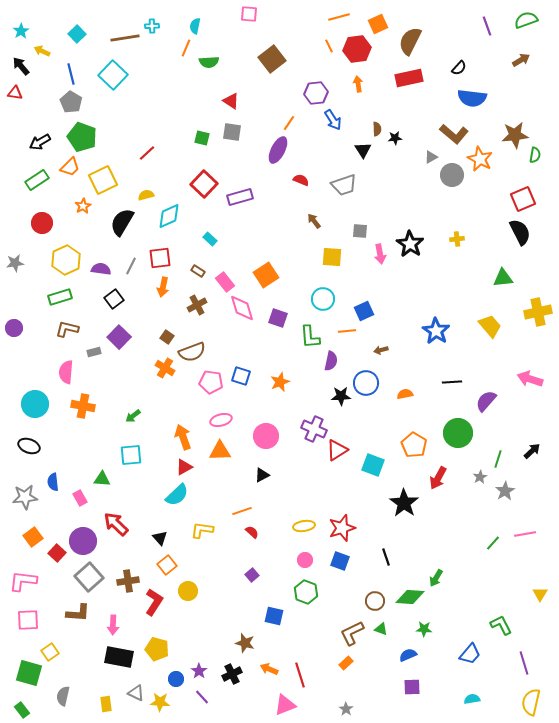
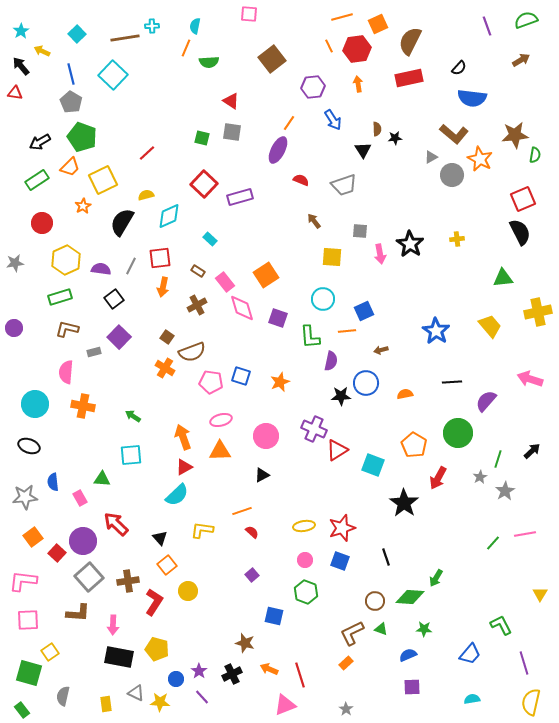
orange line at (339, 17): moved 3 px right
purple hexagon at (316, 93): moved 3 px left, 6 px up
green arrow at (133, 416): rotated 70 degrees clockwise
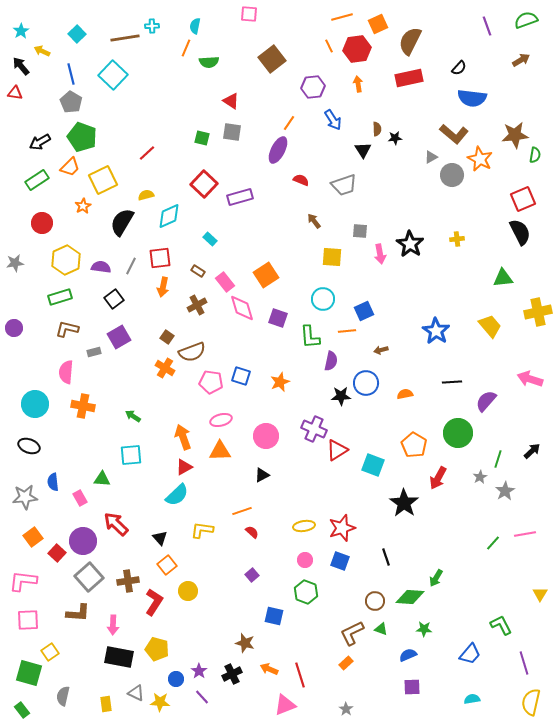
purple semicircle at (101, 269): moved 2 px up
purple square at (119, 337): rotated 15 degrees clockwise
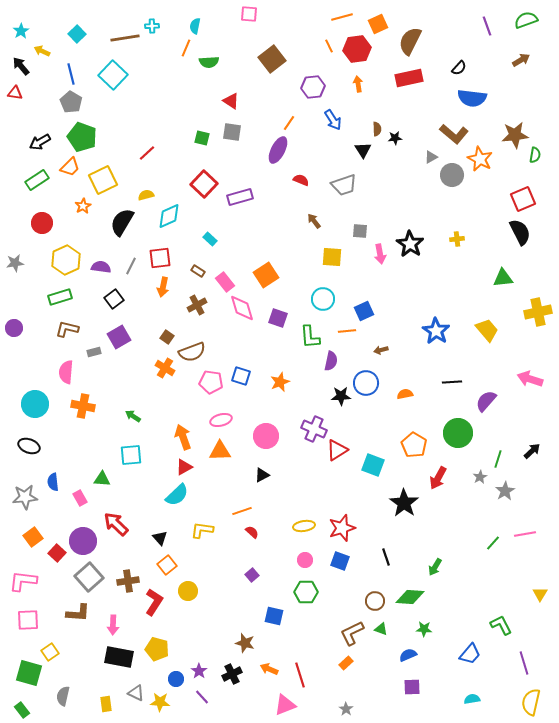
yellow trapezoid at (490, 326): moved 3 px left, 4 px down
green arrow at (436, 578): moved 1 px left, 11 px up
green hexagon at (306, 592): rotated 20 degrees counterclockwise
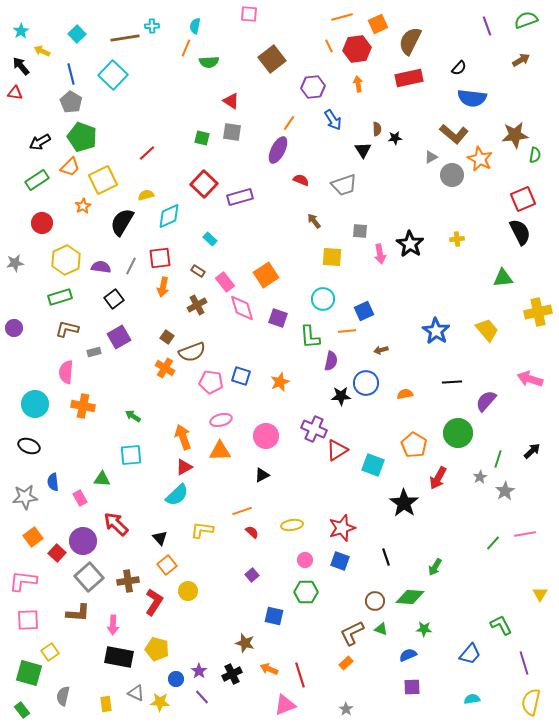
yellow ellipse at (304, 526): moved 12 px left, 1 px up
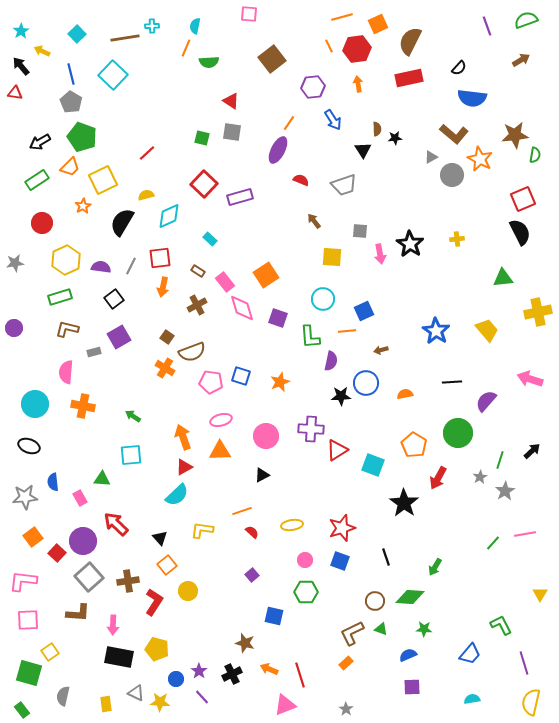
purple cross at (314, 429): moved 3 px left; rotated 20 degrees counterclockwise
green line at (498, 459): moved 2 px right, 1 px down
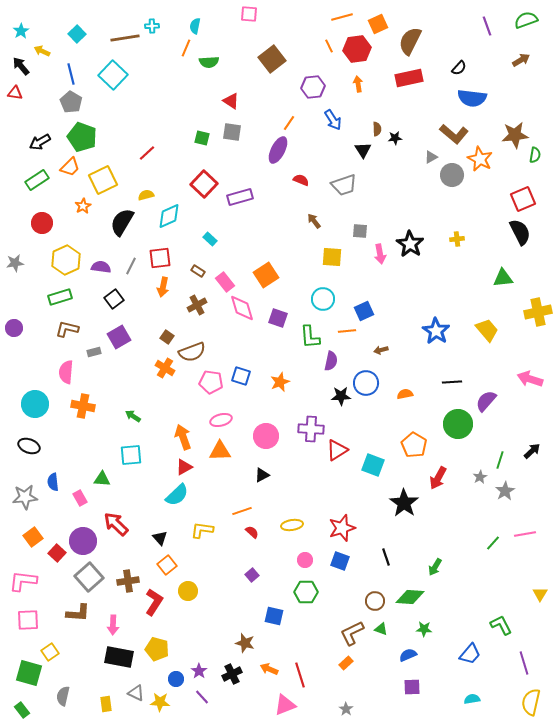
green circle at (458, 433): moved 9 px up
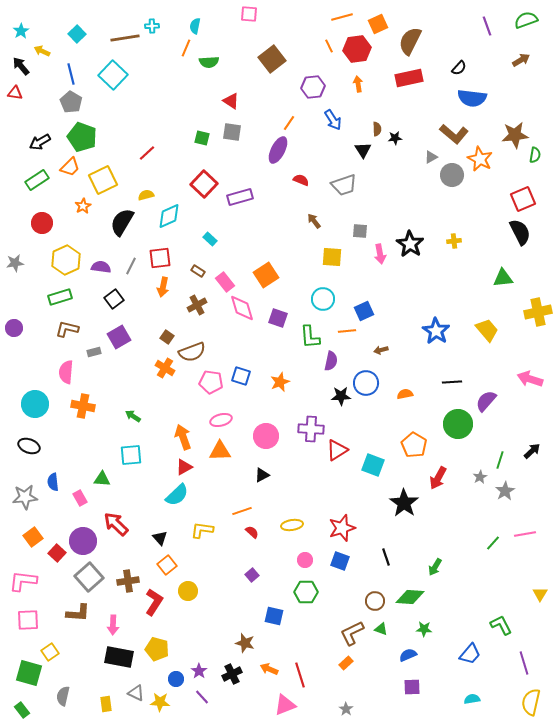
yellow cross at (457, 239): moved 3 px left, 2 px down
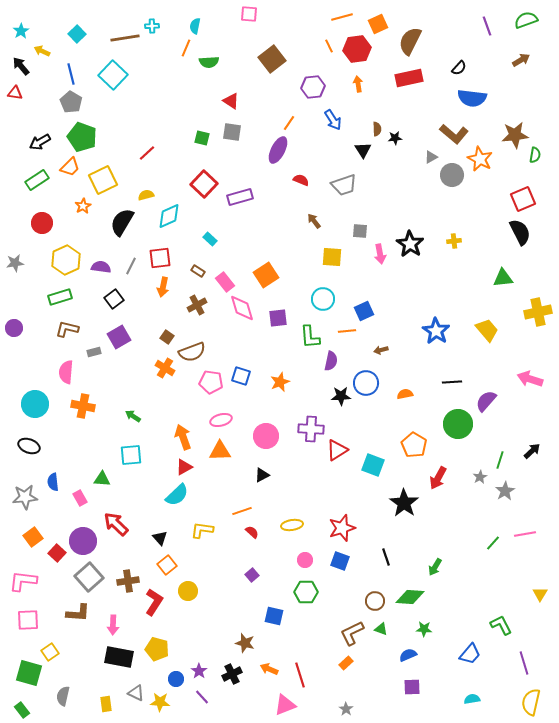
purple square at (278, 318): rotated 24 degrees counterclockwise
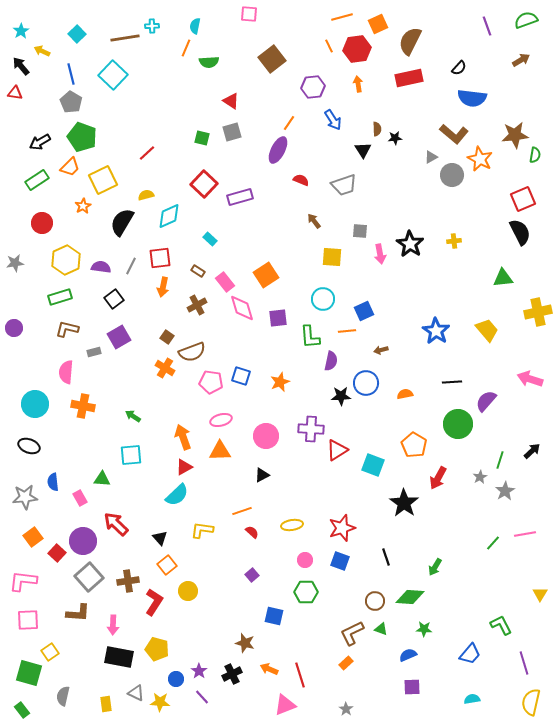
gray square at (232, 132): rotated 24 degrees counterclockwise
